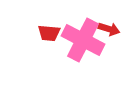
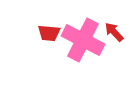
red arrow: moved 5 px right, 3 px down; rotated 150 degrees counterclockwise
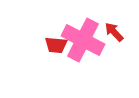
red trapezoid: moved 7 px right, 12 px down
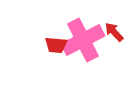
pink cross: rotated 36 degrees clockwise
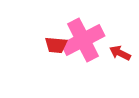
red arrow: moved 6 px right, 21 px down; rotated 20 degrees counterclockwise
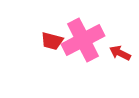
red trapezoid: moved 4 px left, 4 px up; rotated 10 degrees clockwise
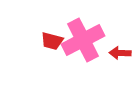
red arrow: rotated 25 degrees counterclockwise
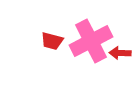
pink cross: moved 8 px right, 1 px down
